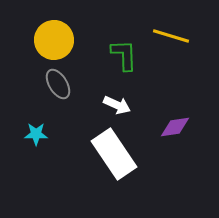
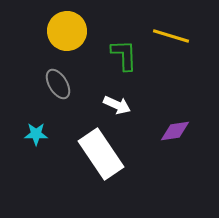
yellow circle: moved 13 px right, 9 px up
purple diamond: moved 4 px down
white rectangle: moved 13 px left
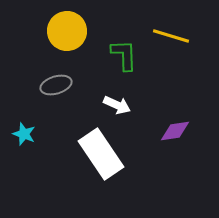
gray ellipse: moved 2 px left, 1 px down; rotated 76 degrees counterclockwise
cyan star: moved 12 px left; rotated 20 degrees clockwise
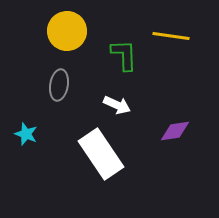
yellow line: rotated 9 degrees counterclockwise
gray ellipse: moved 3 px right; rotated 64 degrees counterclockwise
cyan star: moved 2 px right
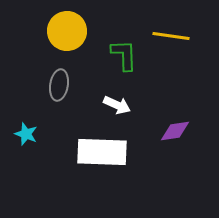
white rectangle: moved 1 px right, 2 px up; rotated 54 degrees counterclockwise
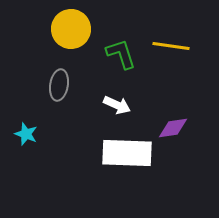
yellow circle: moved 4 px right, 2 px up
yellow line: moved 10 px down
green L-shape: moved 3 px left, 1 px up; rotated 16 degrees counterclockwise
purple diamond: moved 2 px left, 3 px up
white rectangle: moved 25 px right, 1 px down
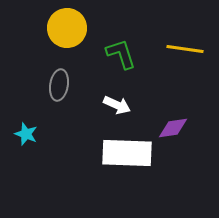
yellow circle: moved 4 px left, 1 px up
yellow line: moved 14 px right, 3 px down
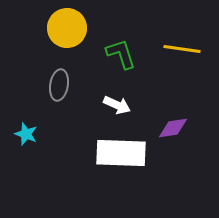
yellow line: moved 3 px left
white rectangle: moved 6 px left
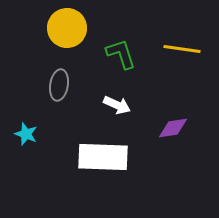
white rectangle: moved 18 px left, 4 px down
